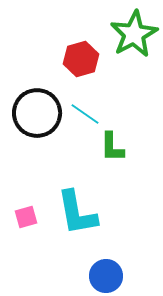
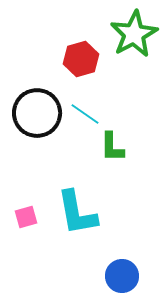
blue circle: moved 16 px right
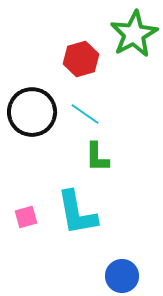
black circle: moved 5 px left, 1 px up
green L-shape: moved 15 px left, 10 px down
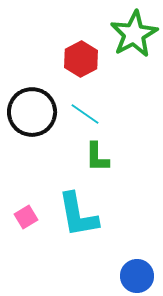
red hexagon: rotated 12 degrees counterclockwise
cyan L-shape: moved 1 px right, 2 px down
pink square: rotated 15 degrees counterclockwise
blue circle: moved 15 px right
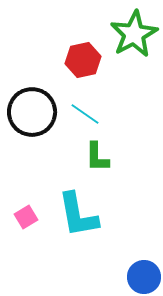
red hexagon: moved 2 px right, 1 px down; rotated 16 degrees clockwise
blue circle: moved 7 px right, 1 px down
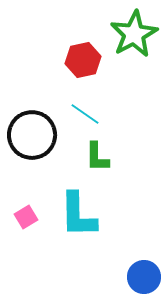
black circle: moved 23 px down
cyan L-shape: rotated 9 degrees clockwise
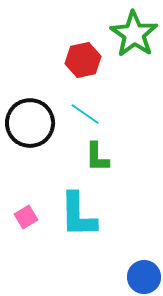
green star: rotated 9 degrees counterclockwise
black circle: moved 2 px left, 12 px up
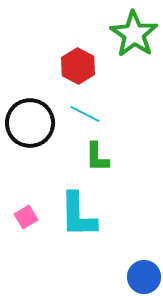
red hexagon: moved 5 px left, 6 px down; rotated 20 degrees counterclockwise
cyan line: rotated 8 degrees counterclockwise
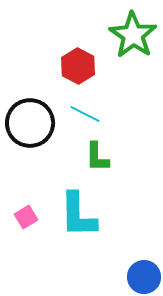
green star: moved 1 px left, 1 px down
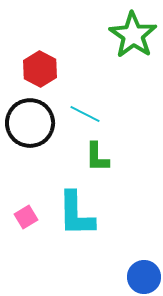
red hexagon: moved 38 px left, 3 px down
cyan L-shape: moved 2 px left, 1 px up
